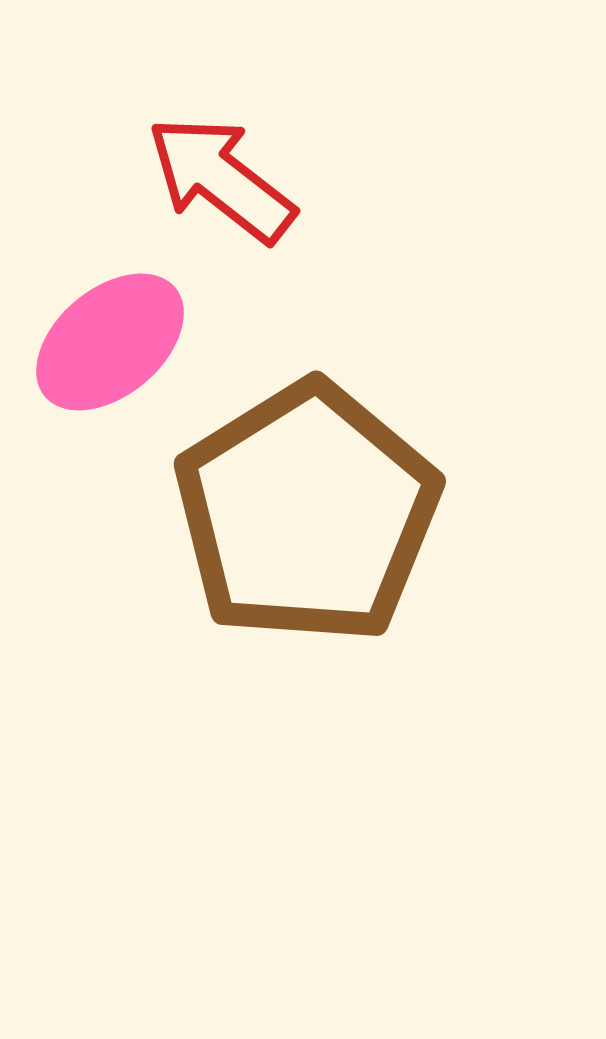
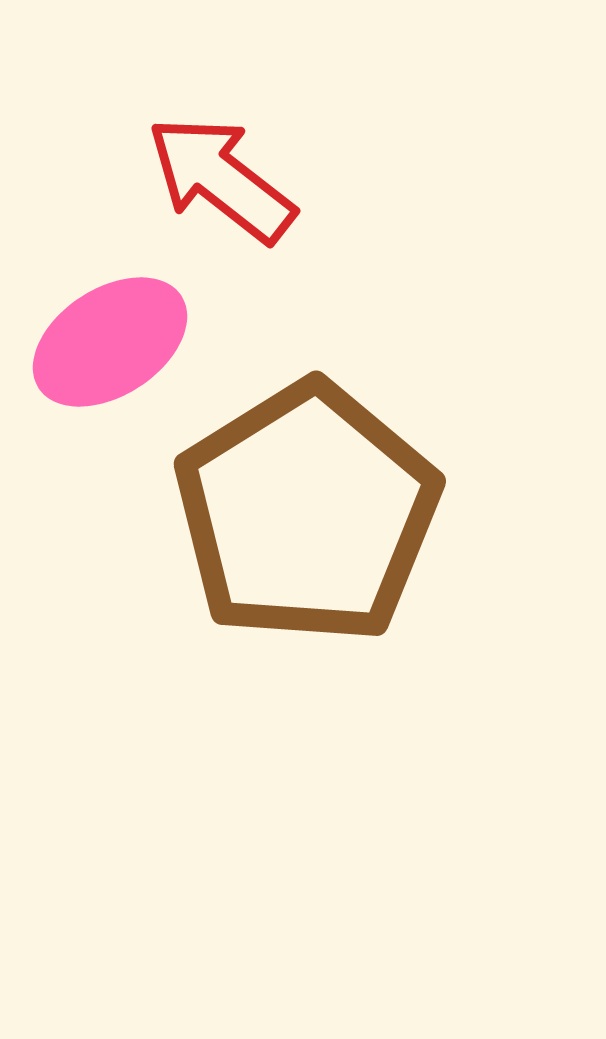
pink ellipse: rotated 7 degrees clockwise
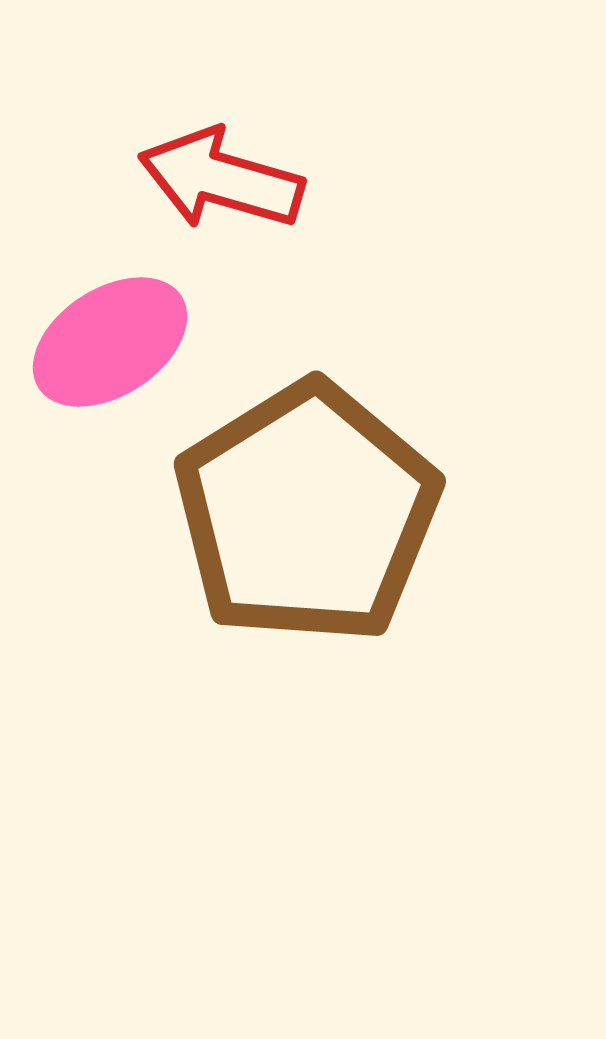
red arrow: rotated 22 degrees counterclockwise
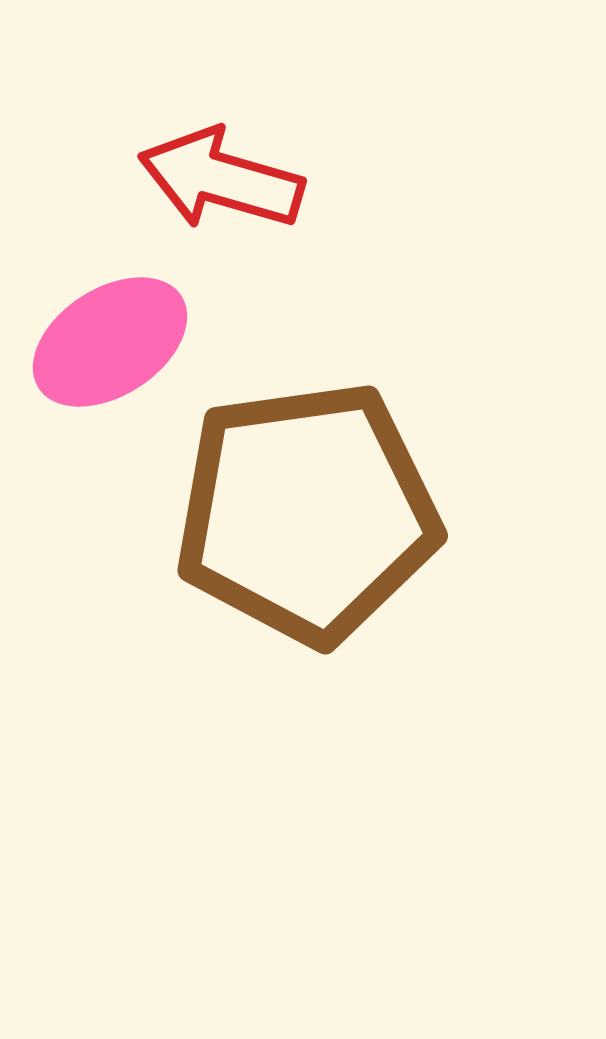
brown pentagon: rotated 24 degrees clockwise
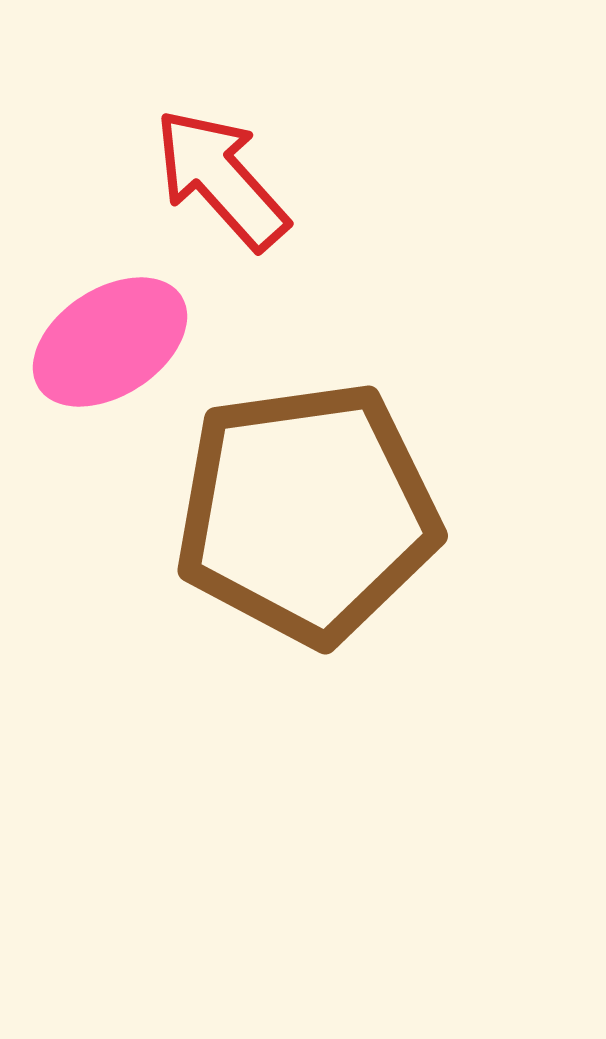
red arrow: rotated 32 degrees clockwise
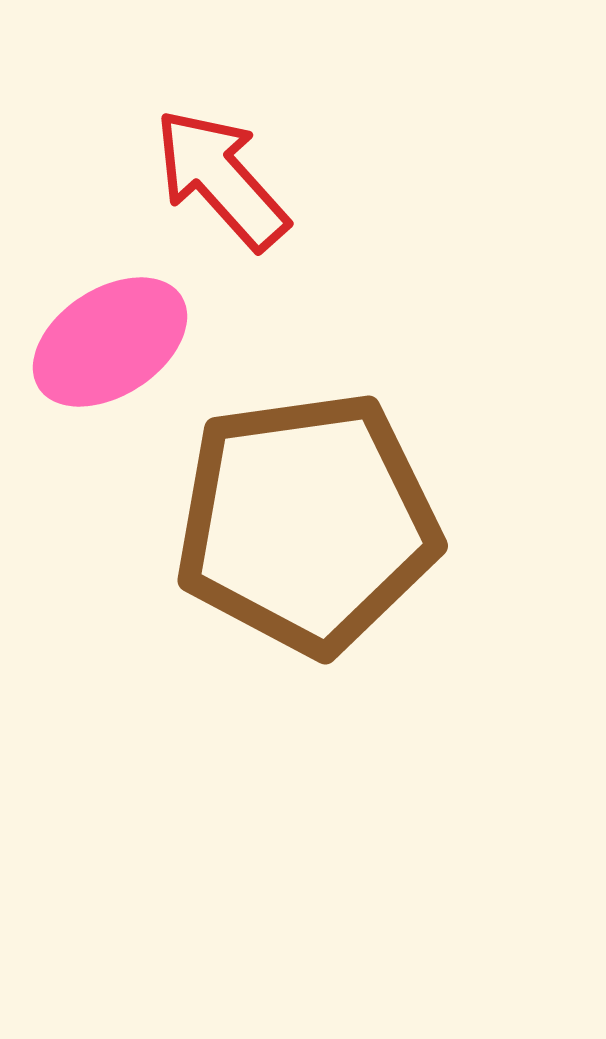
brown pentagon: moved 10 px down
